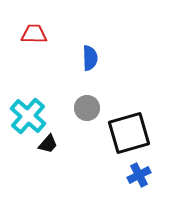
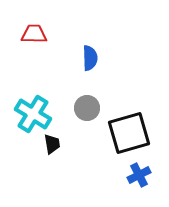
cyan cross: moved 5 px right, 2 px up; rotated 9 degrees counterclockwise
black trapezoid: moved 4 px right; rotated 50 degrees counterclockwise
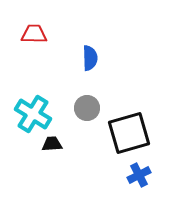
black trapezoid: rotated 85 degrees counterclockwise
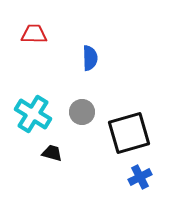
gray circle: moved 5 px left, 4 px down
black trapezoid: moved 9 px down; rotated 20 degrees clockwise
blue cross: moved 1 px right, 2 px down
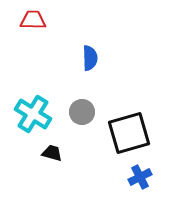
red trapezoid: moved 1 px left, 14 px up
